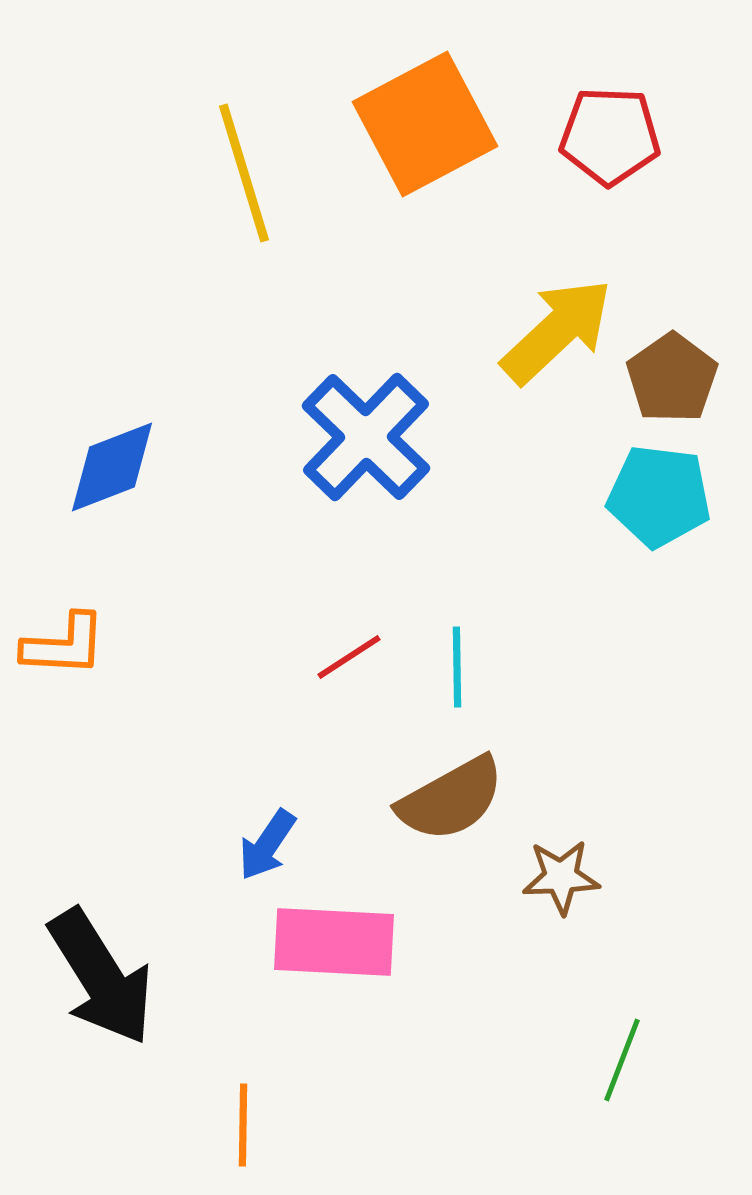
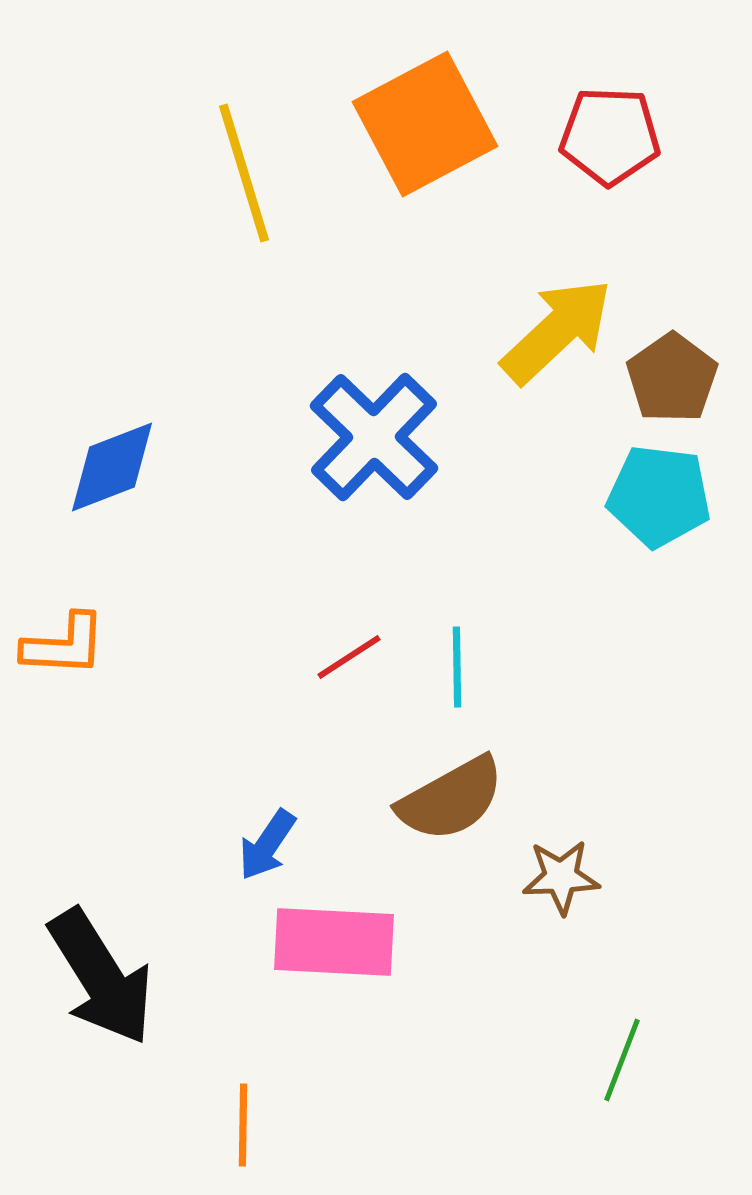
blue cross: moved 8 px right
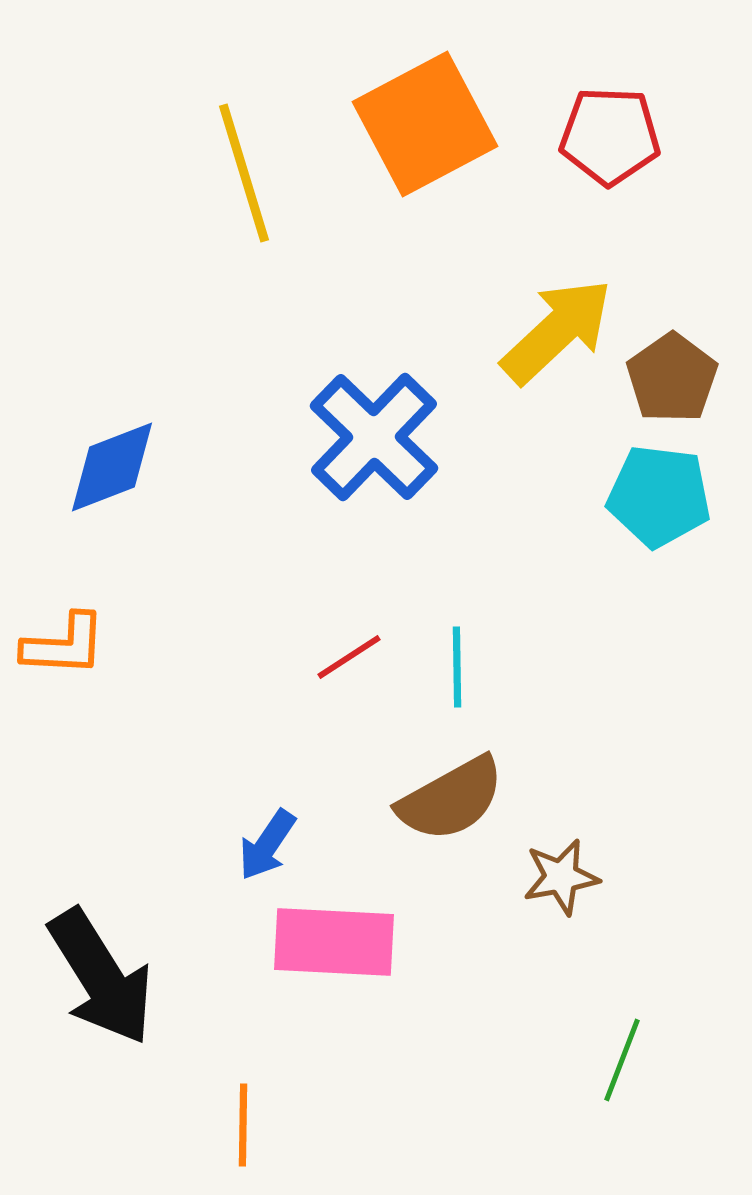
brown star: rotated 8 degrees counterclockwise
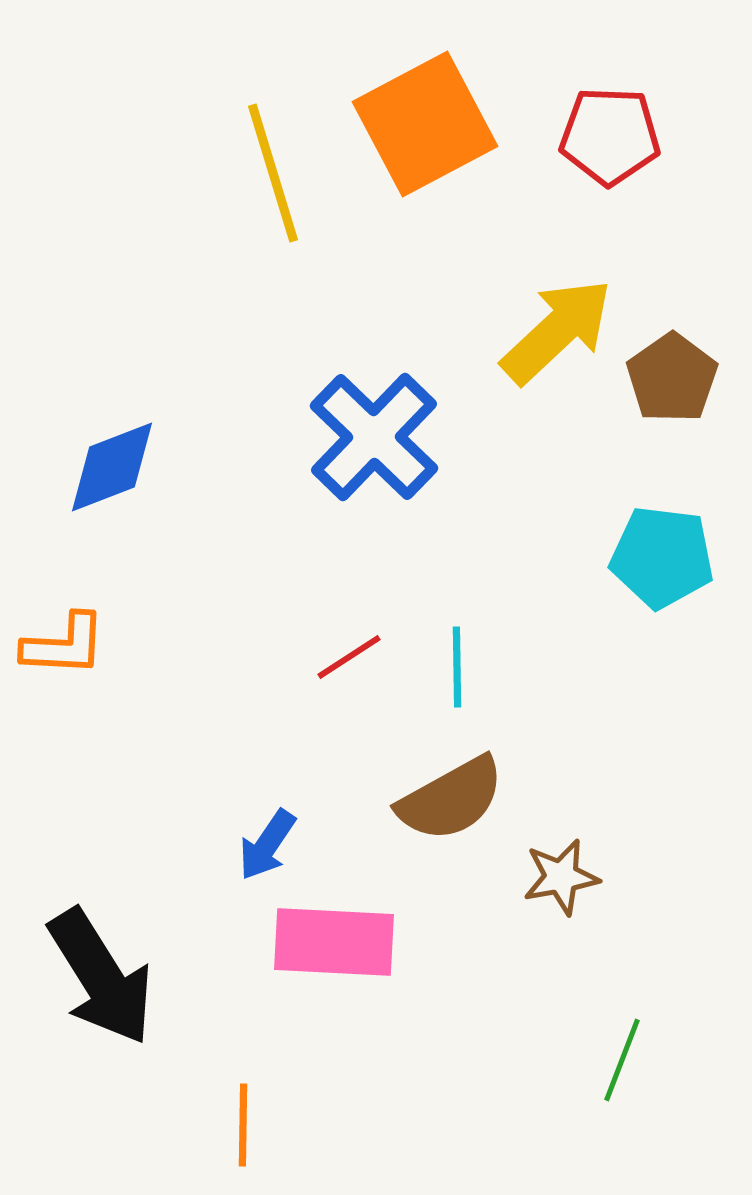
yellow line: moved 29 px right
cyan pentagon: moved 3 px right, 61 px down
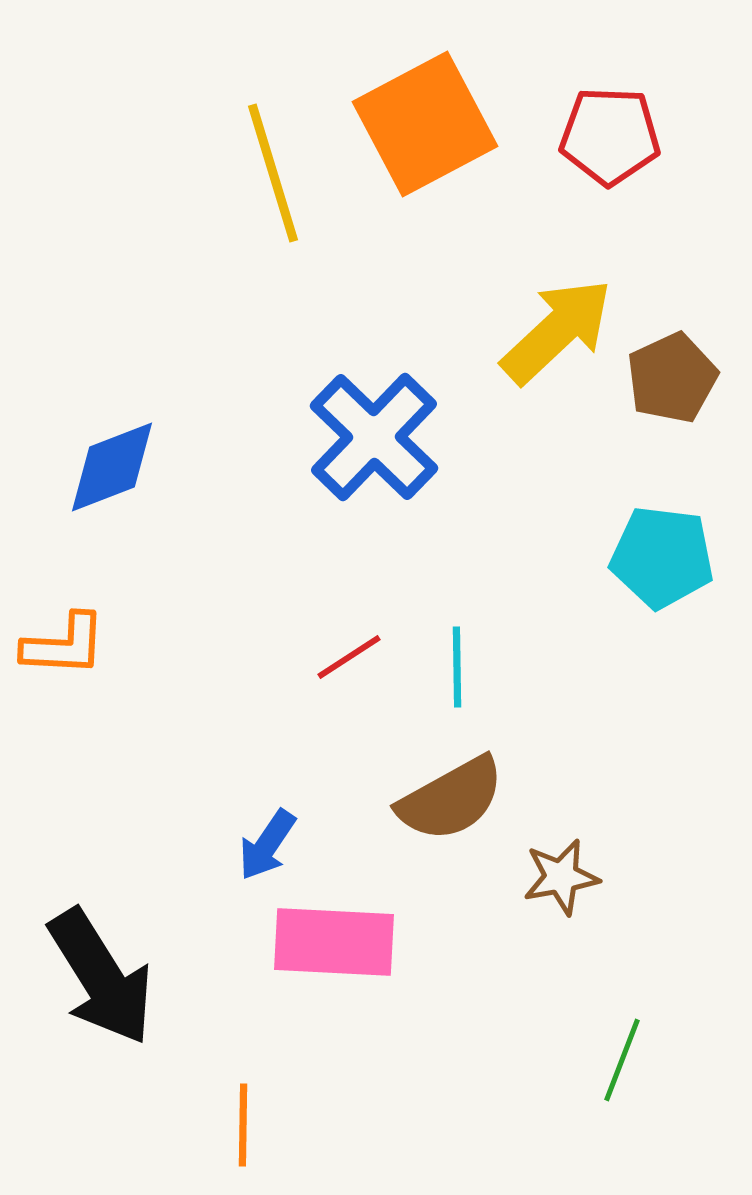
brown pentagon: rotated 10 degrees clockwise
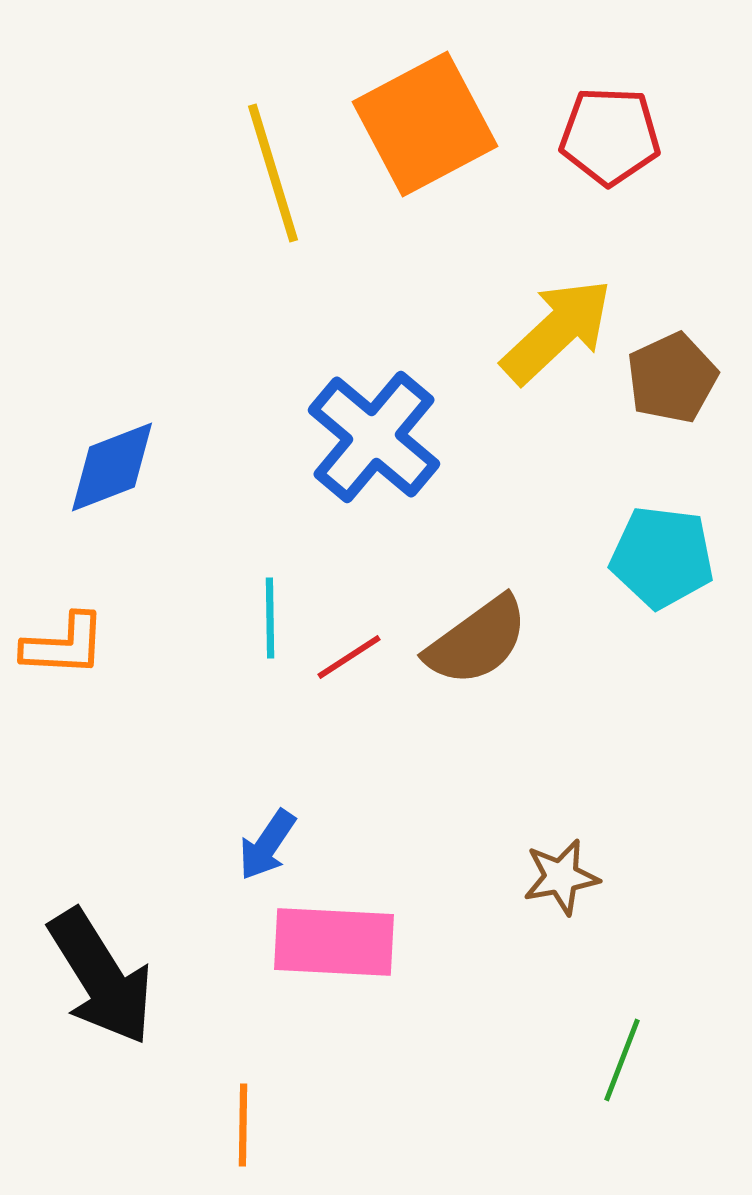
blue cross: rotated 4 degrees counterclockwise
cyan line: moved 187 px left, 49 px up
brown semicircle: moved 26 px right, 158 px up; rotated 7 degrees counterclockwise
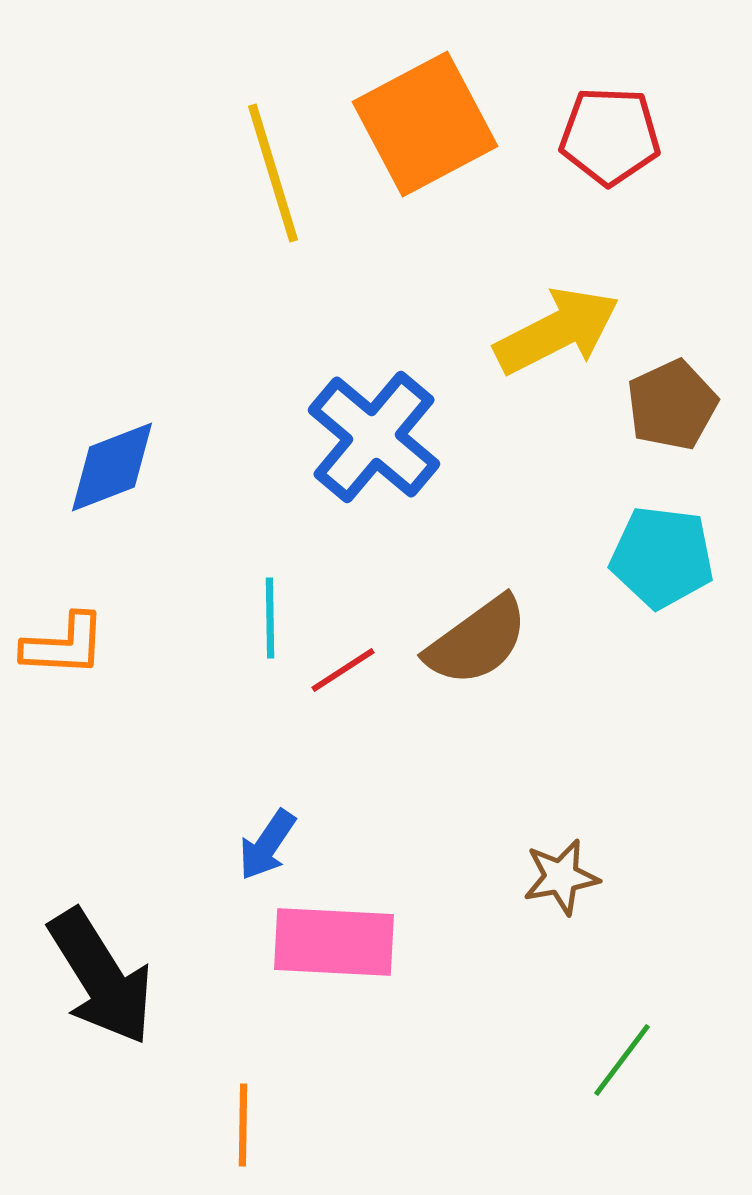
yellow arrow: rotated 16 degrees clockwise
brown pentagon: moved 27 px down
red line: moved 6 px left, 13 px down
green line: rotated 16 degrees clockwise
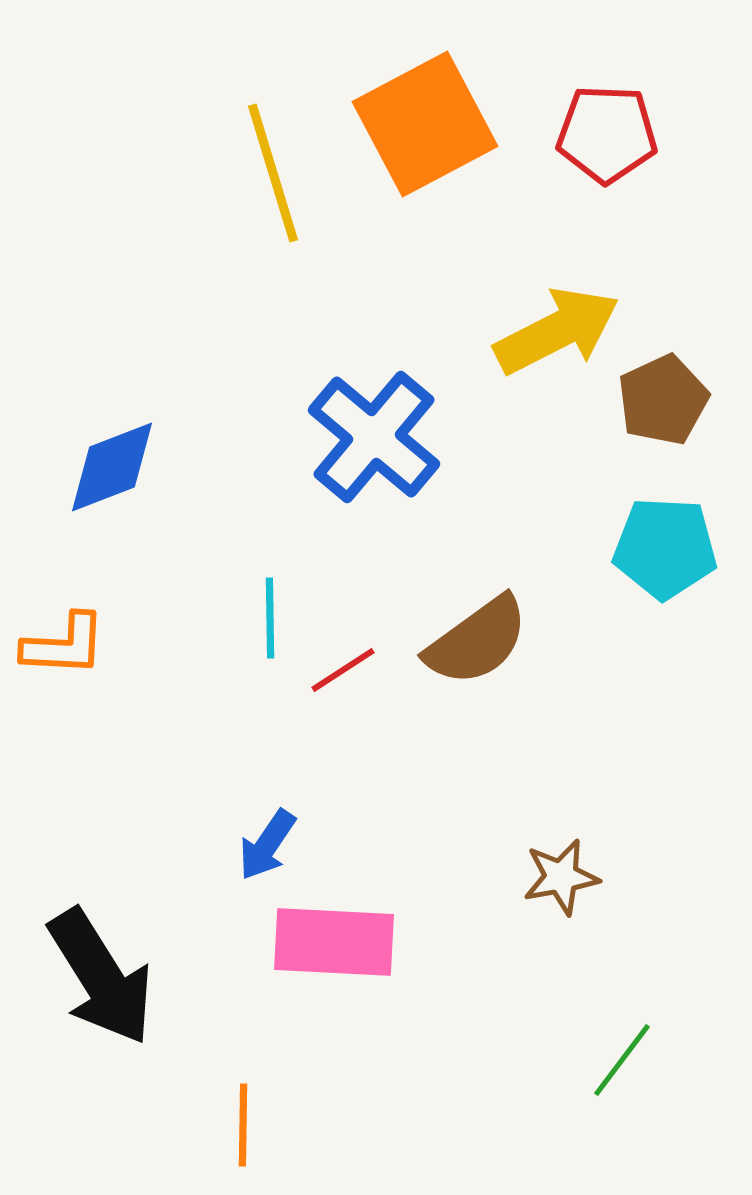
red pentagon: moved 3 px left, 2 px up
brown pentagon: moved 9 px left, 5 px up
cyan pentagon: moved 3 px right, 9 px up; rotated 4 degrees counterclockwise
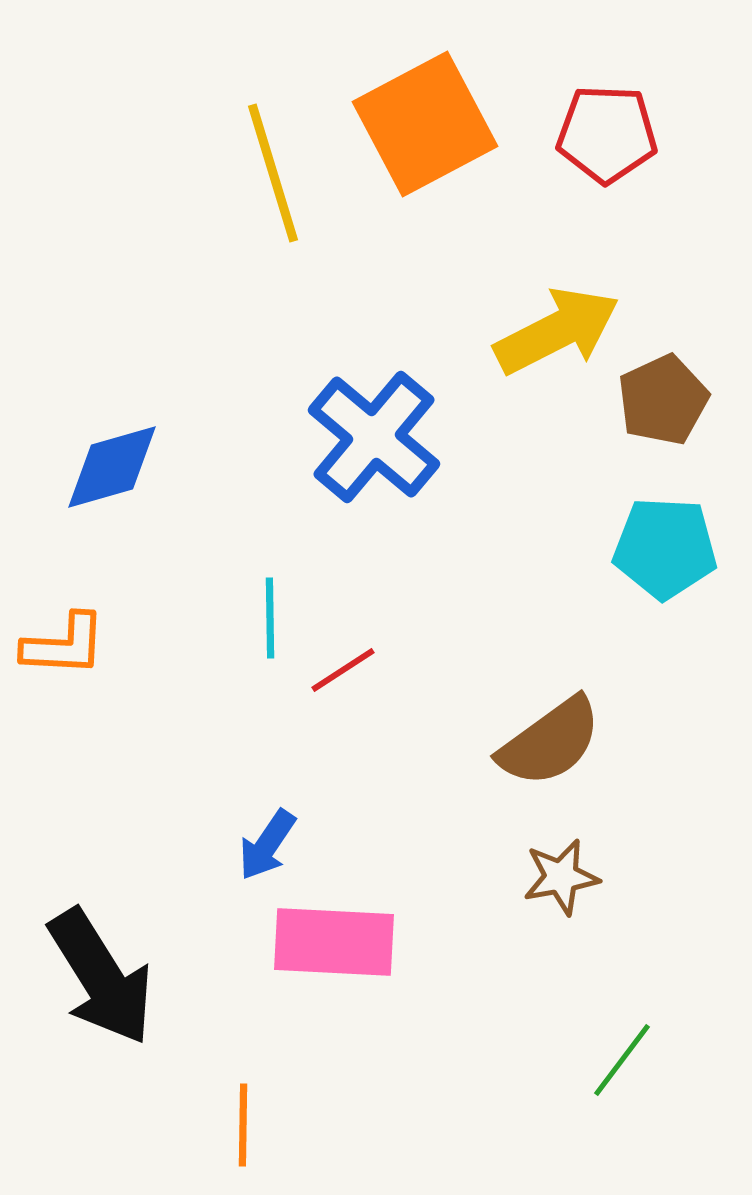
blue diamond: rotated 5 degrees clockwise
brown semicircle: moved 73 px right, 101 px down
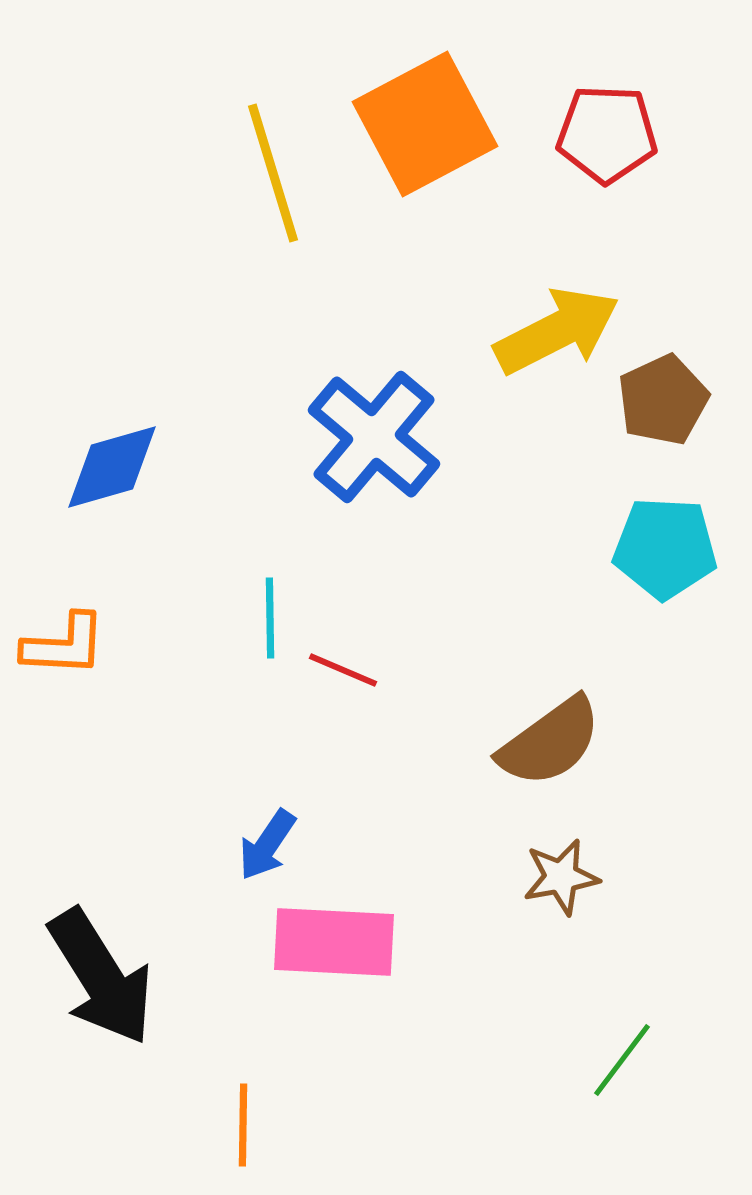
red line: rotated 56 degrees clockwise
